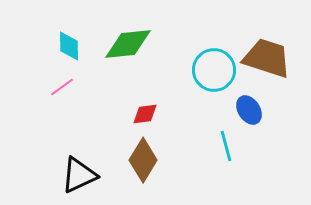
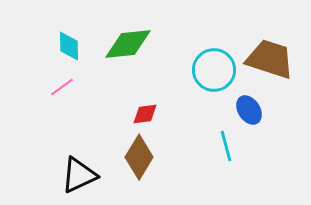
brown trapezoid: moved 3 px right, 1 px down
brown diamond: moved 4 px left, 3 px up
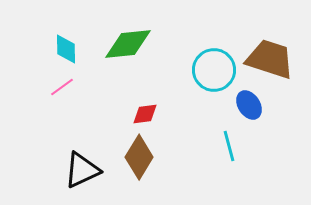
cyan diamond: moved 3 px left, 3 px down
blue ellipse: moved 5 px up
cyan line: moved 3 px right
black triangle: moved 3 px right, 5 px up
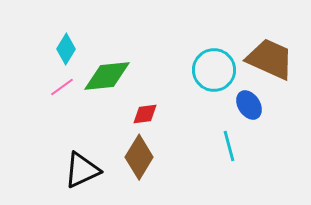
green diamond: moved 21 px left, 32 px down
cyan diamond: rotated 32 degrees clockwise
brown trapezoid: rotated 6 degrees clockwise
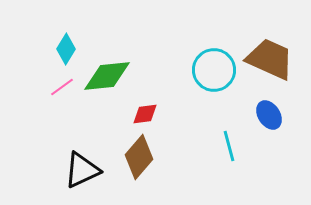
blue ellipse: moved 20 px right, 10 px down
brown diamond: rotated 9 degrees clockwise
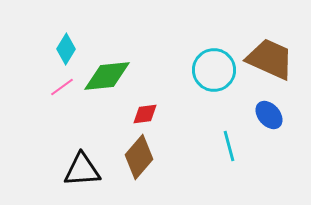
blue ellipse: rotated 8 degrees counterclockwise
black triangle: rotated 21 degrees clockwise
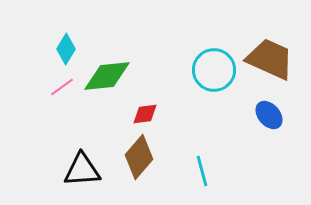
cyan line: moved 27 px left, 25 px down
